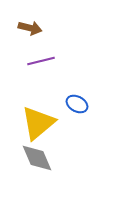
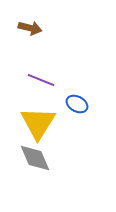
purple line: moved 19 px down; rotated 36 degrees clockwise
yellow triangle: rotated 18 degrees counterclockwise
gray diamond: moved 2 px left
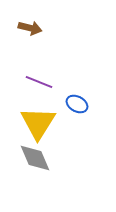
purple line: moved 2 px left, 2 px down
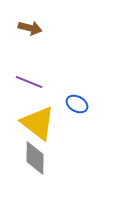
purple line: moved 10 px left
yellow triangle: rotated 24 degrees counterclockwise
gray diamond: rotated 24 degrees clockwise
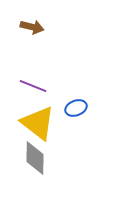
brown arrow: moved 2 px right, 1 px up
purple line: moved 4 px right, 4 px down
blue ellipse: moved 1 px left, 4 px down; rotated 50 degrees counterclockwise
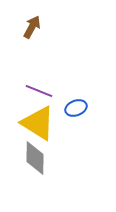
brown arrow: rotated 75 degrees counterclockwise
purple line: moved 6 px right, 5 px down
yellow triangle: rotated 6 degrees counterclockwise
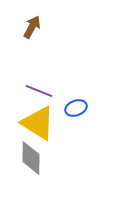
gray diamond: moved 4 px left
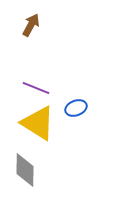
brown arrow: moved 1 px left, 2 px up
purple line: moved 3 px left, 3 px up
gray diamond: moved 6 px left, 12 px down
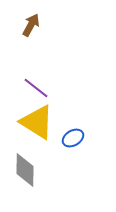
purple line: rotated 16 degrees clockwise
blue ellipse: moved 3 px left, 30 px down; rotated 10 degrees counterclockwise
yellow triangle: moved 1 px left, 1 px up
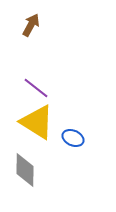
blue ellipse: rotated 55 degrees clockwise
